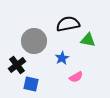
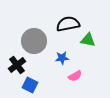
blue star: rotated 24 degrees clockwise
pink semicircle: moved 1 px left, 1 px up
blue square: moved 1 px left, 1 px down; rotated 14 degrees clockwise
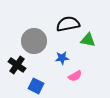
black cross: rotated 18 degrees counterclockwise
blue square: moved 6 px right, 1 px down
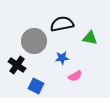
black semicircle: moved 6 px left
green triangle: moved 2 px right, 2 px up
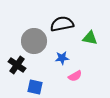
blue square: moved 1 px left, 1 px down; rotated 14 degrees counterclockwise
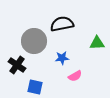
green triangle: moved 7 px right, 5 px down; rotated 14 degrees counterclockwise
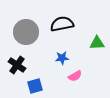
gray circle: moved 8 px left, 9 px up
blue square: moved 1 px up; rotated 28 degrees counterclockwise
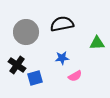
blue square: moved 8 px up
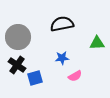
gray circle: moved 8 px left, 5 px down
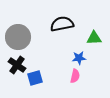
green triangle: moved 3 px left, 5 px up
blue star: moved 17 px right
pink semicircle: rotated 48 degrees counterclockwise
